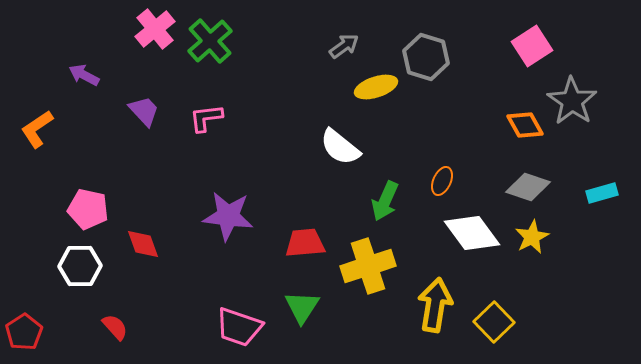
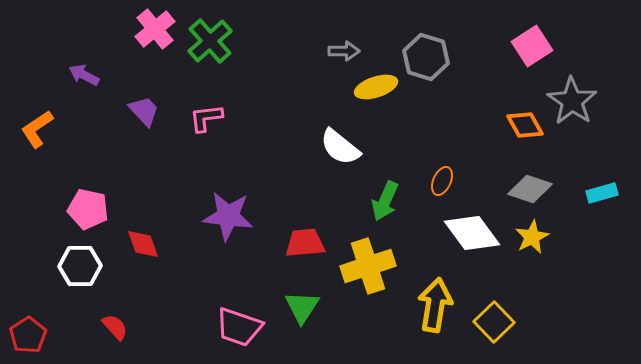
gray arrow: moved 5 px down; rotated 36 degrees clockwise
gray diamond: moved 2 px right, 2 px down
red pentagon: moved 4 px right, 3 px down
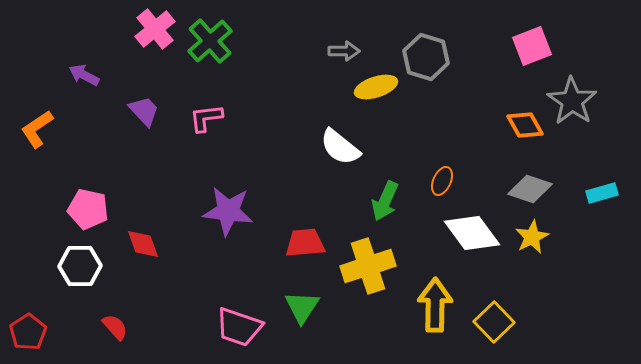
pink square: rotated 12 degrees clockwise
purple star: moved 5 px up
yellow arrow: rotated 8 degrees counterclockwise
red pentagon: moved 3 px up
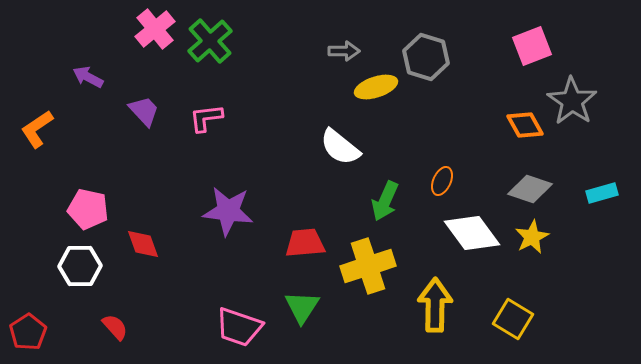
purple arrow: moved 4 px right, 2 px down
yellow square: moved 19 px right, 3 px up; rotated 15 degrees counterclockwise
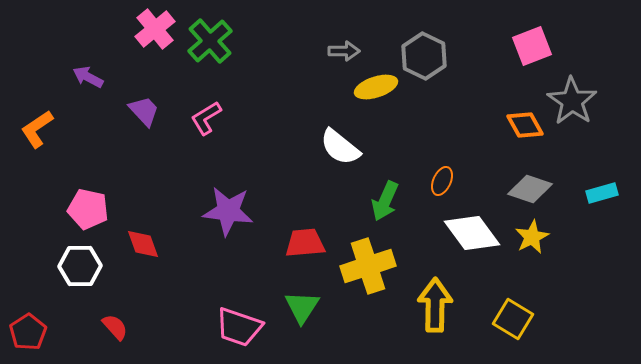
gray hexagon: moved 2 px left, 1 px up; rotated 9 degrees clockwise
pink L-shape: rotated 24 degrees counterclockwise
